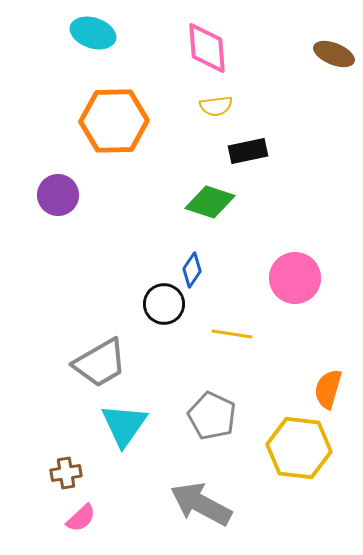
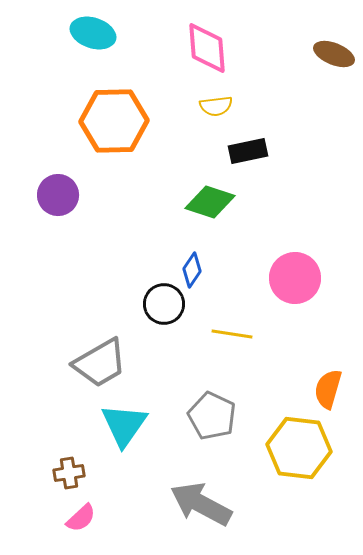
brown cross: moved 3 px right
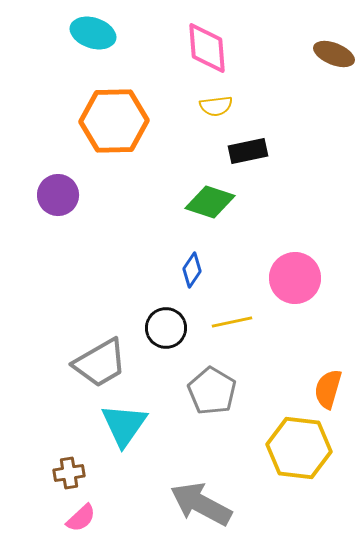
black circle: moved 2 px right, 24 px down
yellow line: moved 12 px up; rotated 21 degrees counterclockwise
gray pentagon: moved 25 px up; rotated 6 degrees clockwise
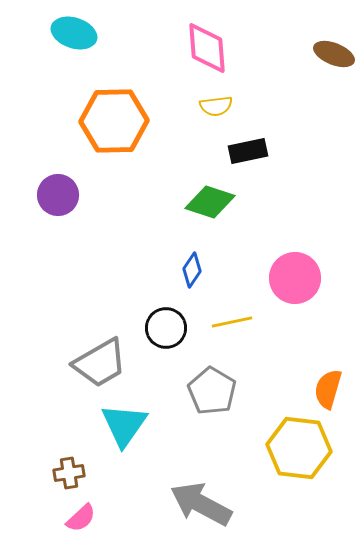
cyan ellipse: moved 19 px left
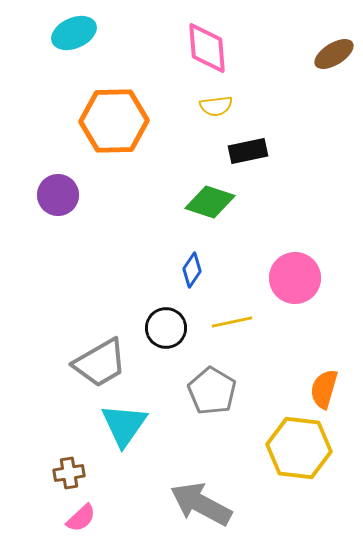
cyan ellipse: rotated 42 degrees counterclockwise
brown ellipse: rotated 54 degrees counterclockwise
orange semicircle: moved 4 px left
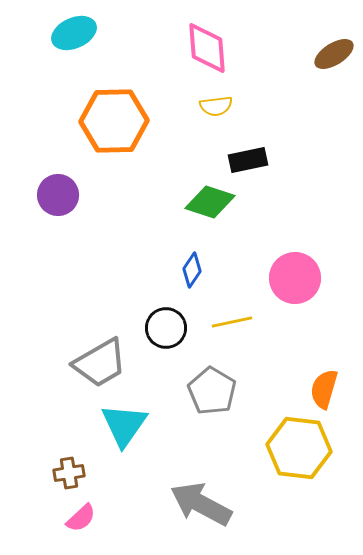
black rectangle: moved 9 px down
